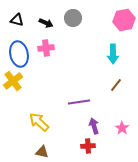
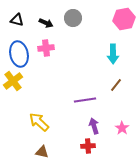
pink hexagon: moved 1 px up
purple line: moved 6 px right, 2 px up
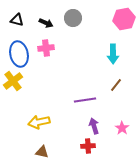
yellow arrow: rotated 55 degrees counterclockwise
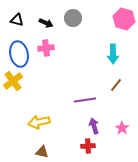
pink hexagon: rotated 25 degrees clockwise
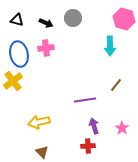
cyan arrow: moved 3 px left, 8 px up
brown triangle: rotated 32 degrees clockwise
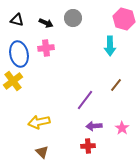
purple line: rotated 45 degrees counterclockwise
purple arrow: rotated 77 degrees counterclockwise
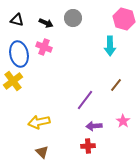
pink cross: moved 2 px left, 1 px up; rotated 28 degrees clockwise
pink star: moved 1 px right, 7 px up
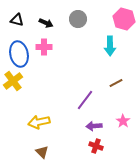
gray circle: moved 5 px right, 1 px down
pink cross: rotated 21 degrees counterclockwise
brown line: moved 2 px up; rotated 24 degrees clockwise
red cross: moved 8 px right; rotated 24 degrees clockwise
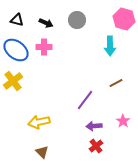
gray circle: moved 1 px left, 1 px down
blue ellipse: moved 3 px left, 4 px up; rotated 40 degrees counterclockwise
red cross: rotated 32 degrees clockwise
